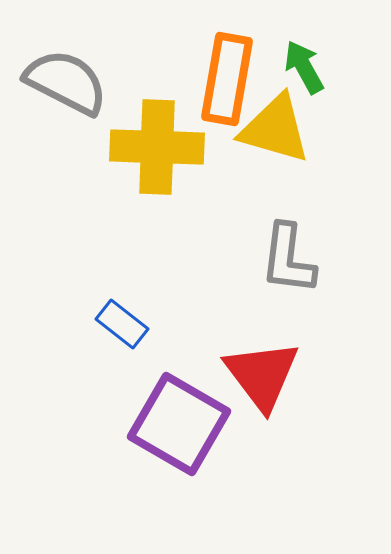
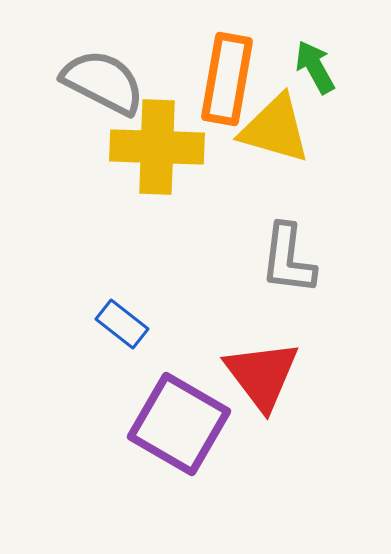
green arrow: moved 11 px right
gray semicircle: moved 37 px right
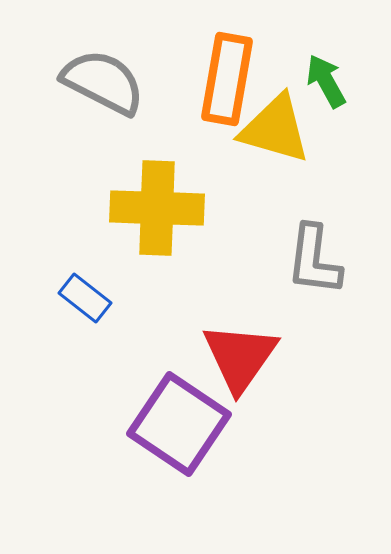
green arrow: moved 11 px right, 14 px down
yellow cross: moved 61 px down
gray L-shape: moved 26 px right, 1 px down
blue rectangle: moved 37 px left, 26 px up
red triangle: moved 22 px left, 18 px up; rotated 12 degrees clockwise
purple square: rotated 4 degrees clockwise
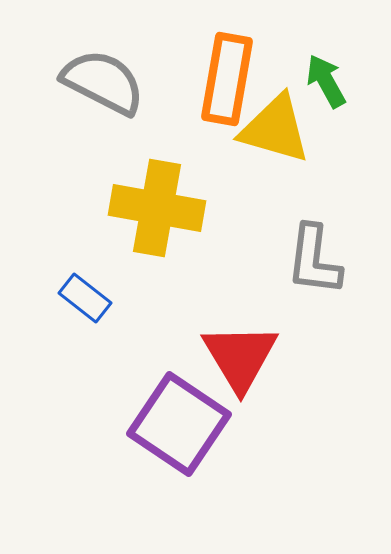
yellow cross: rotated 8 degrees clockwise
red triangle: rotated 6 degrees counterclockwise
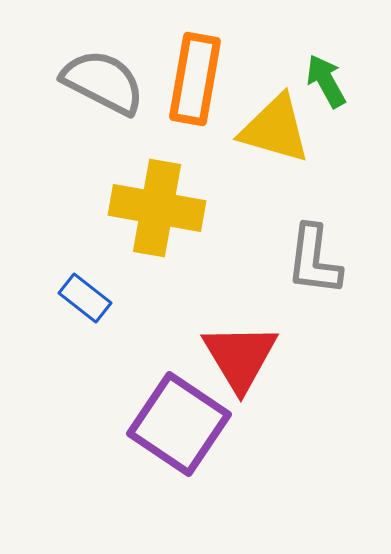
orange rectangle: moved 32 px left
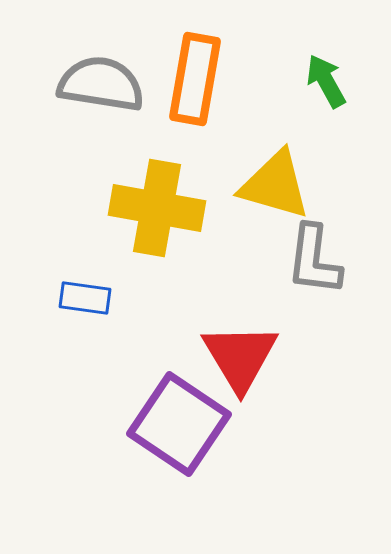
gray semicircle: moved 2 px left, 2 px down; rotated 18 degrees counterclockwise
yellow triangle: moved 56 px down
blue rectangle: rotated 30 degrees counterclockwise
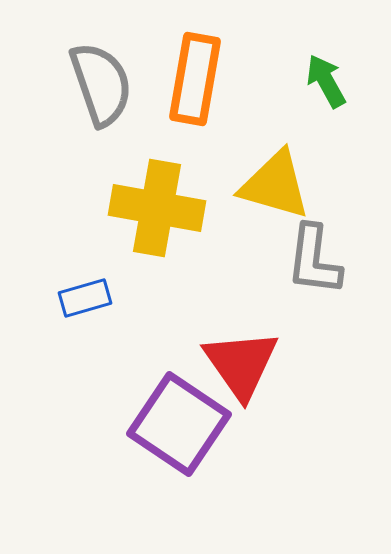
gray semicircle: rotated 62 degrees clockwise
blue rectangle: rotated 24 degrees counterclockwise
red triangle: moved 1 px right, 7 px down; rotated 4 degrees counterclockwise
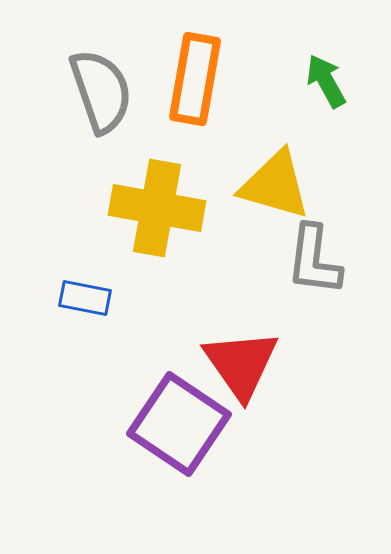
gray semicircle: moved 7 px down
blue rectangle: rotated 27 degrees clockwise
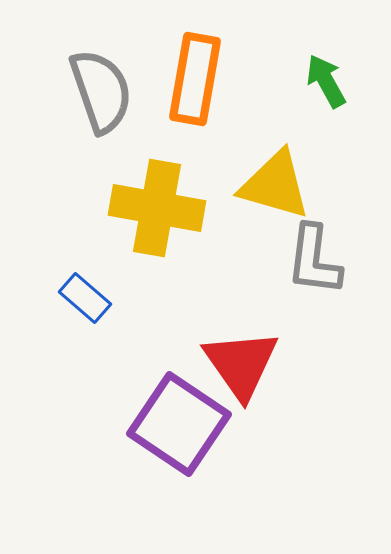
blue rectangle: rotated 30 degrees clockwise
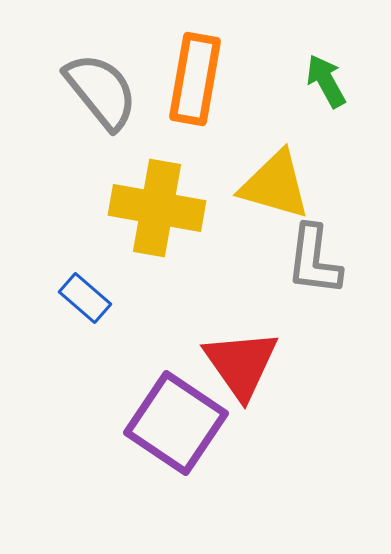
gray semicircle: rotated 20 degrees counterclockwise
purple square: moved 3 px left, 1 px up
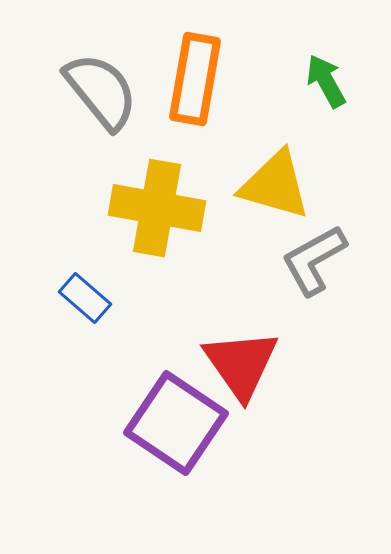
gray L-shape: rotated 54 degrees clockwise
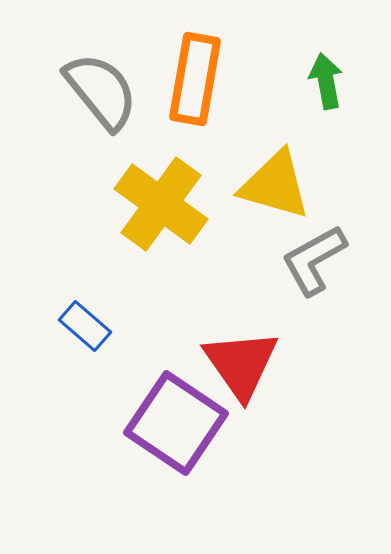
green arrow: rotated 18 degrees clockwise
yellow cross: moved 4 px right, 4 px up; rotated 26 degrees clockwise
blue rectangle: moved 28 px down
